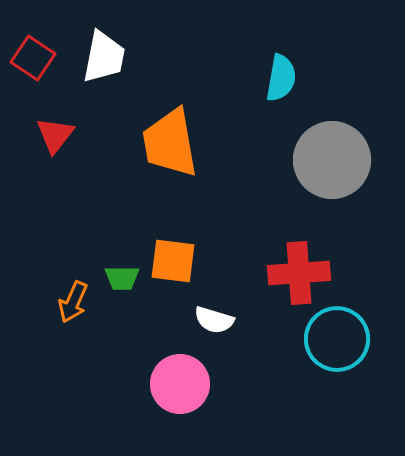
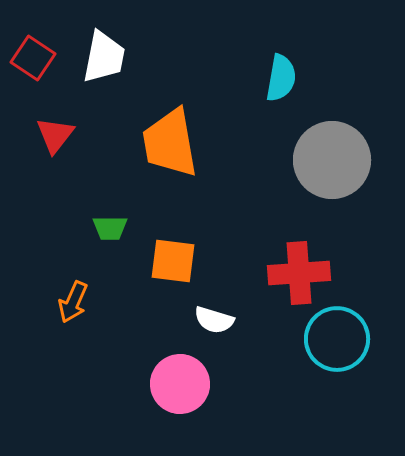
green trapezoid: moved 12 px left, 50 px up
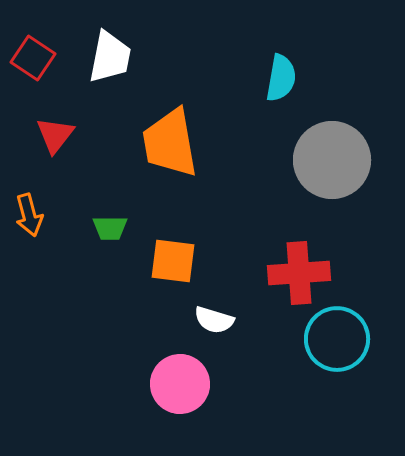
white trapezoid: moved 6 px right
orange arrow: moved 44 px left, 87 px up; rotated 39 degrees counterclockwise
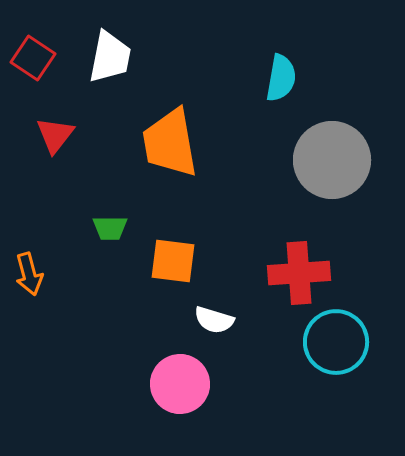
orange arrow: moved 59 px down
cyan circle: moved 1 px left, 3 px down
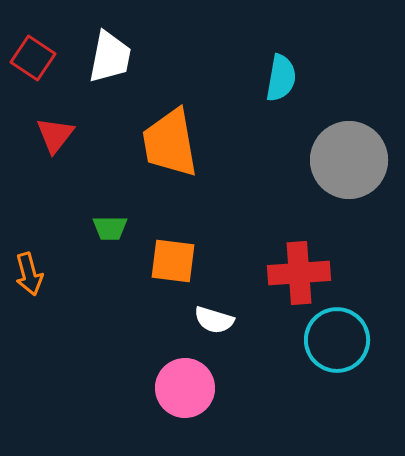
gray circle: moved 17 px right
cyan circle: moved 1 px right, 2 px up
pink circle: moved 5 px right, 4 px down
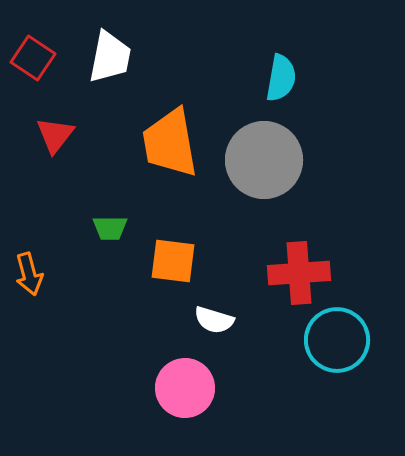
gray circle: moved 85 px left
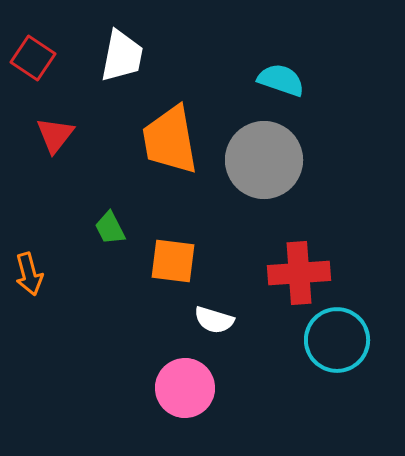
white trapezoid: moved 12 px right, 1 px up
cyan semicircle: moved 2 px down; rotated 81 degrees counterclockwise
orange trapezoid: moved 3 px up
green trapezoid: rotated 63 degrees clockwise
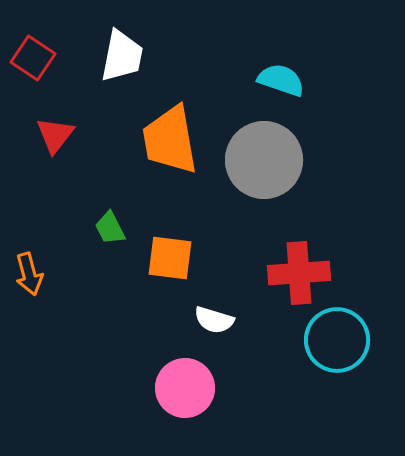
orange square: moved 3 px left, 3 px up
